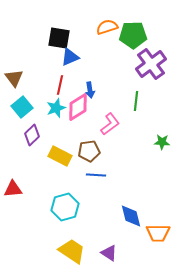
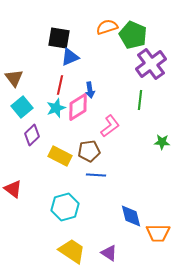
green pentagon: rotated 24 degrees clockwise
green line: moved 4 px right, 1 px up
pink L-shape: moved 2 px down
red triangle: rotated 42 degrees clockwise
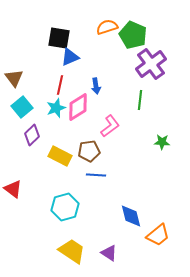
blue arrow: moved 6 px right, 4 px up
orange trapezoid: moved 2 px down; rotated 40 degrees counterclockwise
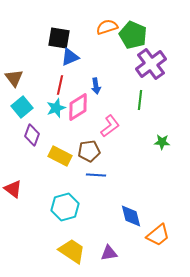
purple diamond: rotated 25 degrees counterclockwise
purple triangle: rotated 42 degrees counterclockwise
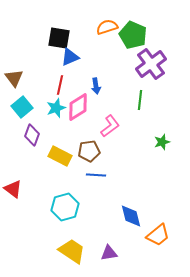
green star: rotated 21 degrees counterclockwise
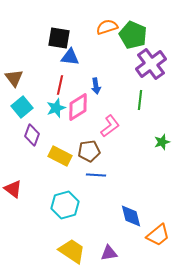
blue triangle: rotated 30 degrees clockwise
cyan hexagon: moved 2 px up
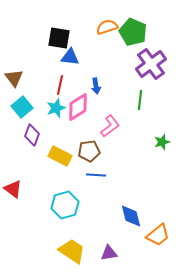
green pentagon: moved 3 px up
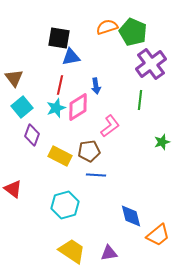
blue triangle: moved 1 px right; rotated 18 degrees counterclockwise
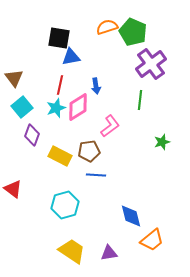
orange trapezoid: moved 6 px left, 5 px down
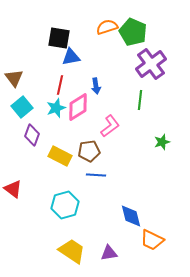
orange trapezoid: rotated 65 degrees clockwise
